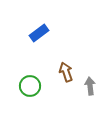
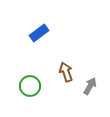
gray arrow: rotated 36 degrees clockwise
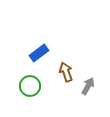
blue rectangle: moved 20 px down
gray arrow: moved 2 px left
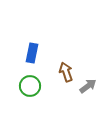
blue rectangle: moved 7 px left; rotated 42 degrees counterclockwise
gray arrow: rotated 24 degrees clockwise
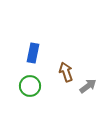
blue rectangle: moved 1 px right
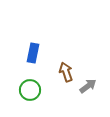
green circle: moved 4 px down
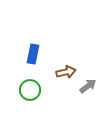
blue rectangle: moved 1 px down
brown arrow: rotated 96 degrees clockwise
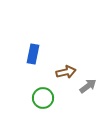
green circle: moved 13 px right, 8 px down
